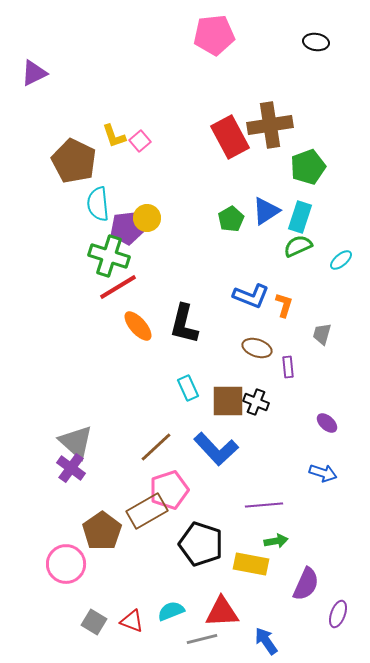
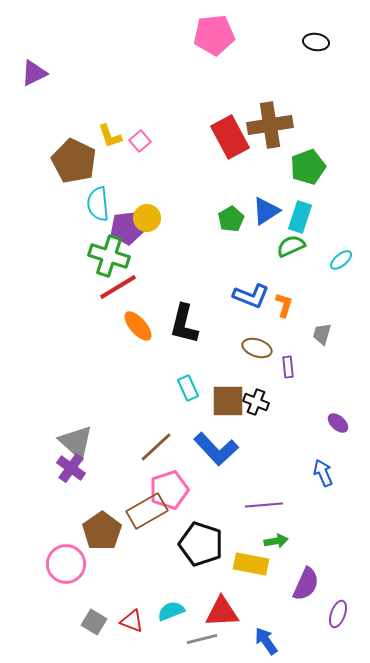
yellow L-shape at (114, 136): moved 4 px left
green semicircle at (298, 246): moved 7 px left
purple ellipse at (327, 423): moved 11 px right
blue arrow at (323, 473): rotated 132 degrees counterclockwise
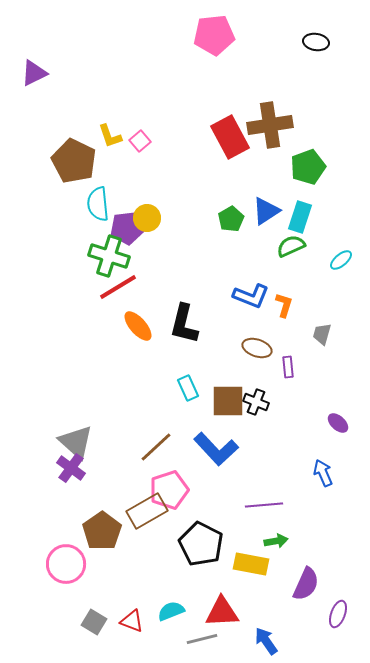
black pentagon at (201, 544): rotated 9 degrees clockwise
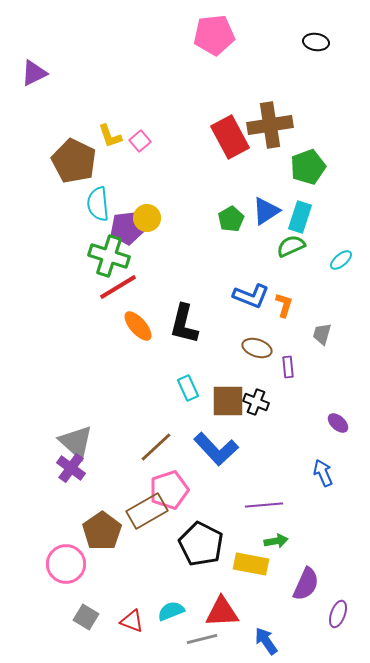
gray square at (94, 622): moved 8 px left, 5 px up
